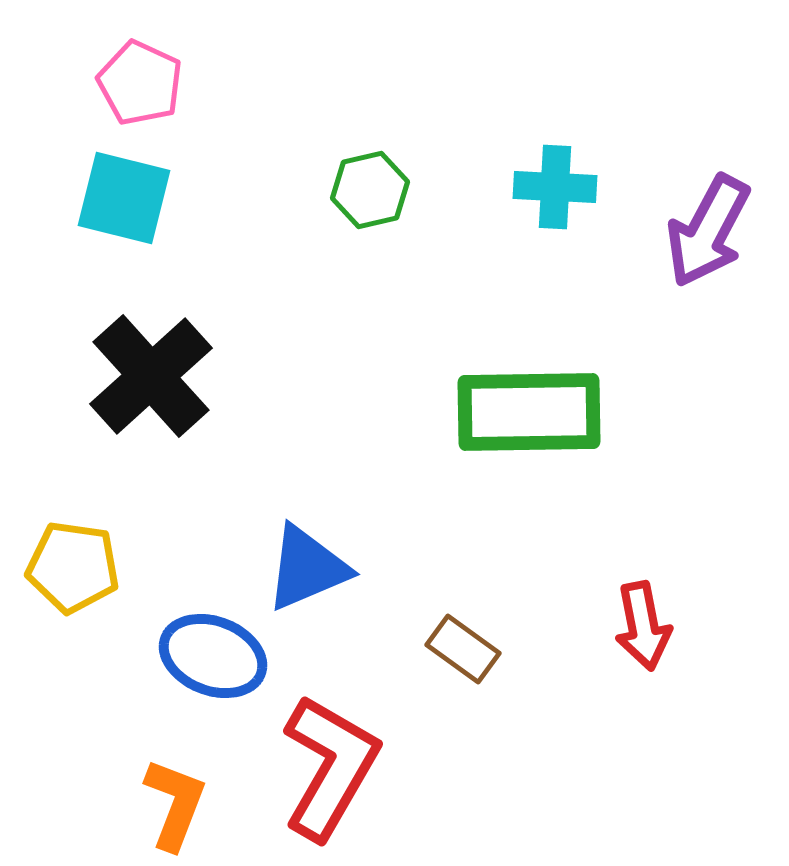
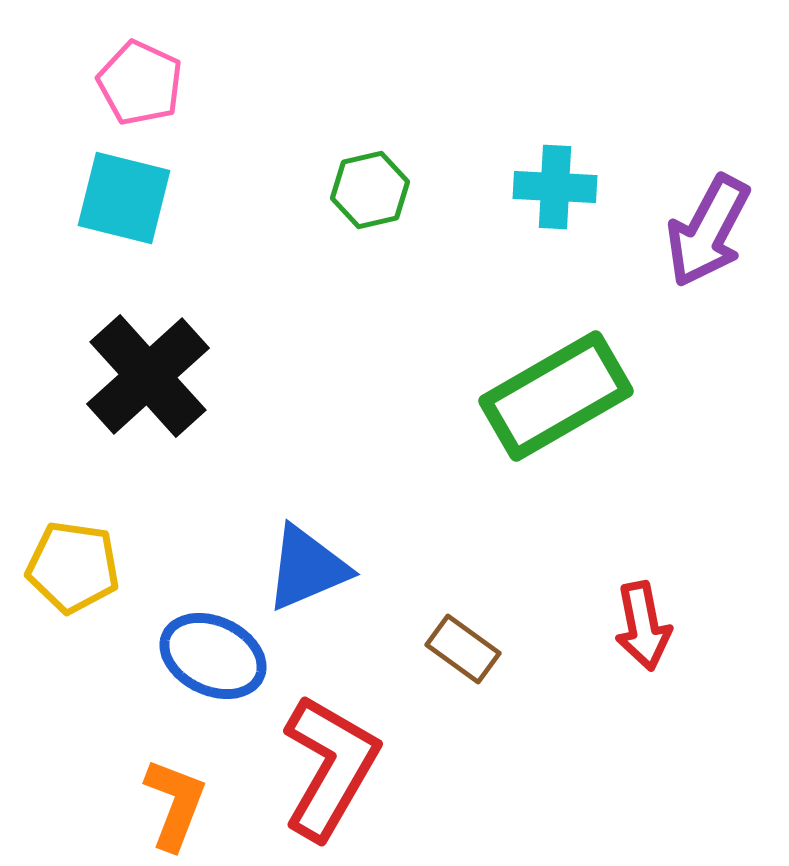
black cross: moved 3 px left
green rectangle: moved 27 px right, 16 px up; rotated 29 degrees counterclockwise
blue ellipse: rotated 4 degrees clockwise
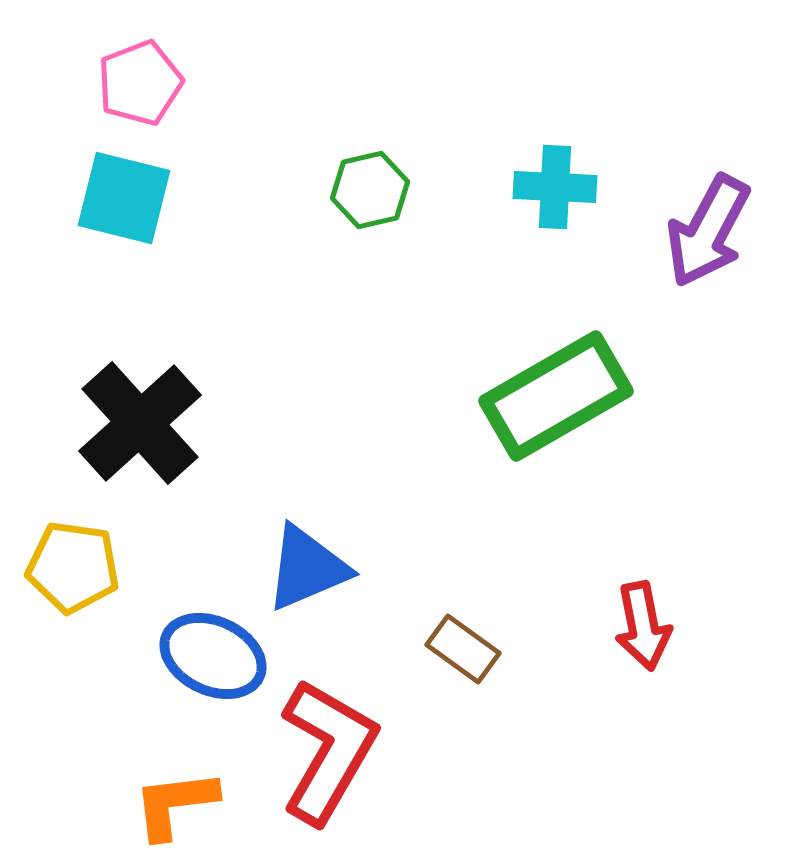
pink pentagon: rotated 26 degrees clockwise
black cross: moved 8 px left, 47 px down
red L-shape: moved 2 px left, 16 px up
orange L-shape: rotated 118 degrees counterclockwise
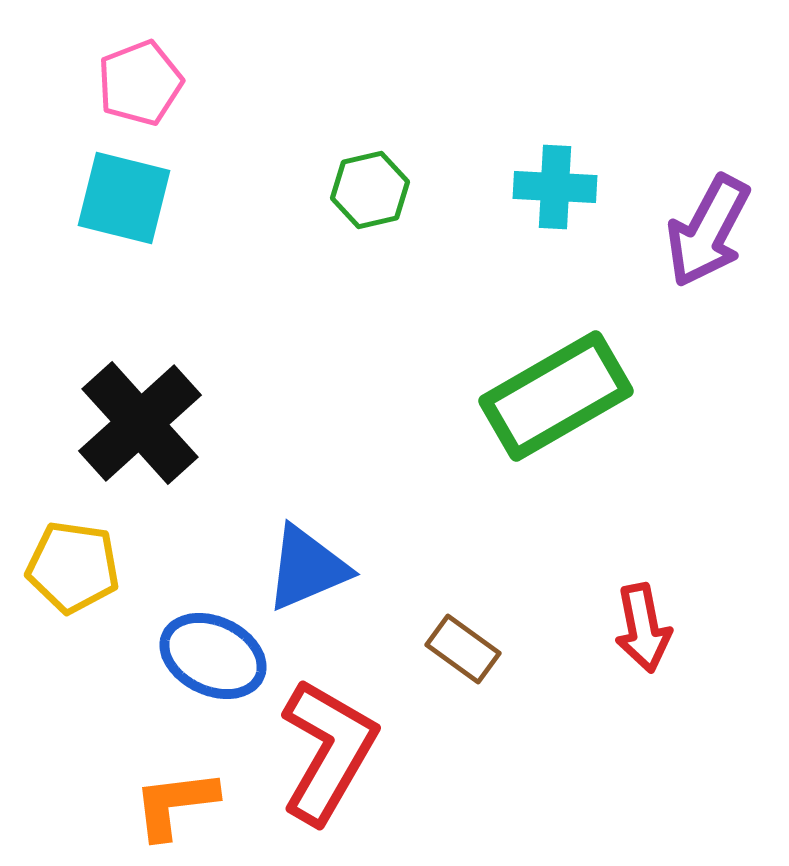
red arrow: moved 2 px down
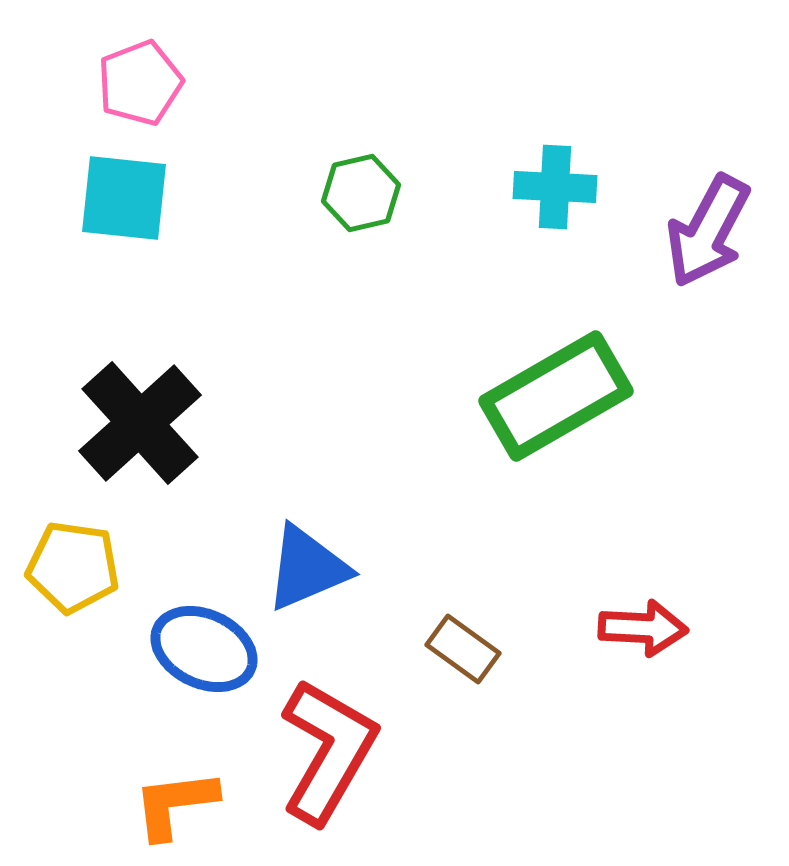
green hexagon: moved 9 px left, 3 px down
cyan square: rotated 8 degrees counterclockwise
red arrow: rotated 76 degrees counterclockwise
blue ellipse: moved 9 px left, 7 px up
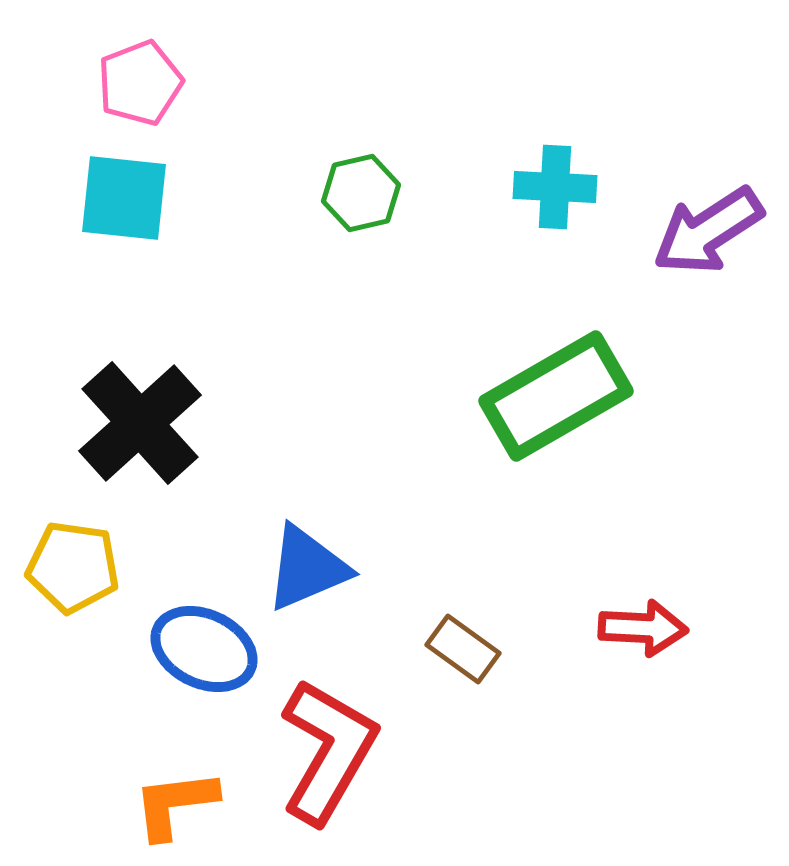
purple arrow: rotated 29 degrees clockwise
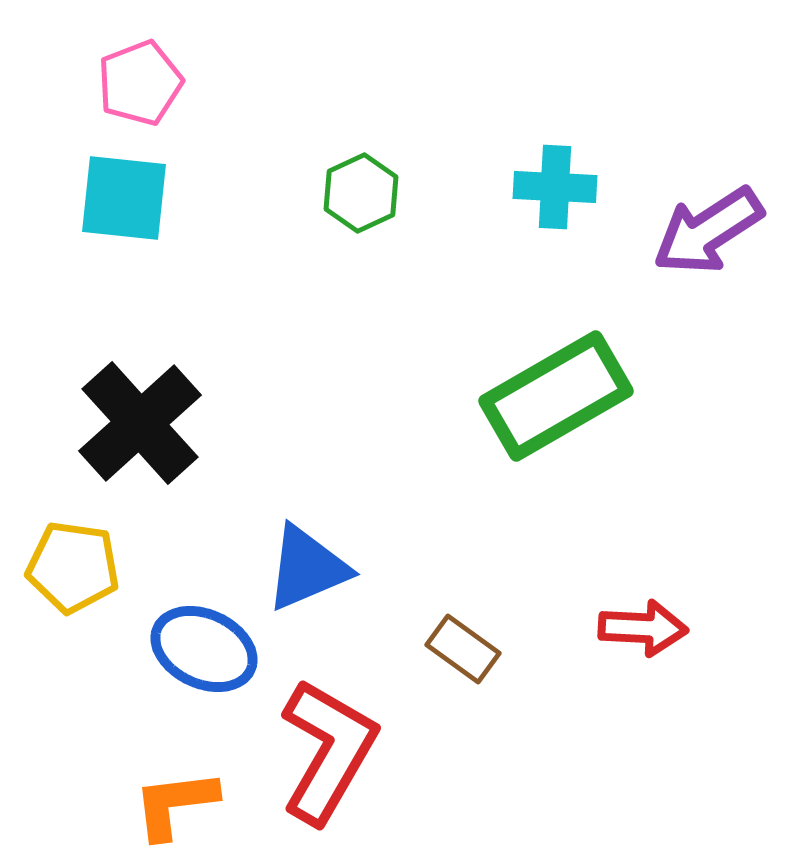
green hexagon: rotated 12 degrees counterclockwise
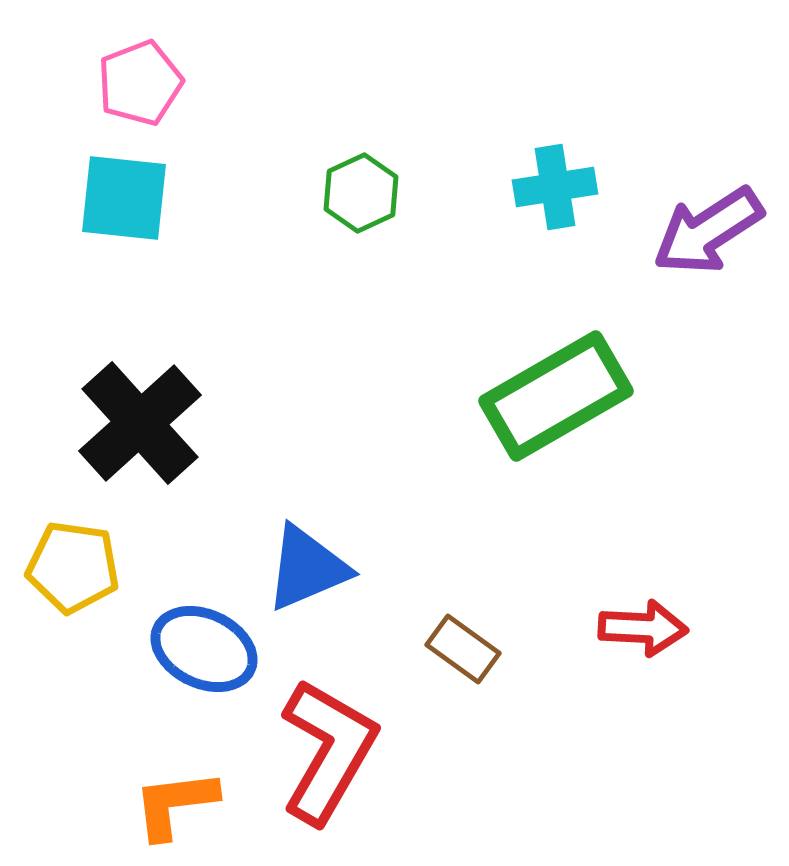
cyan cross: rotated 12 degrees counterclockwise
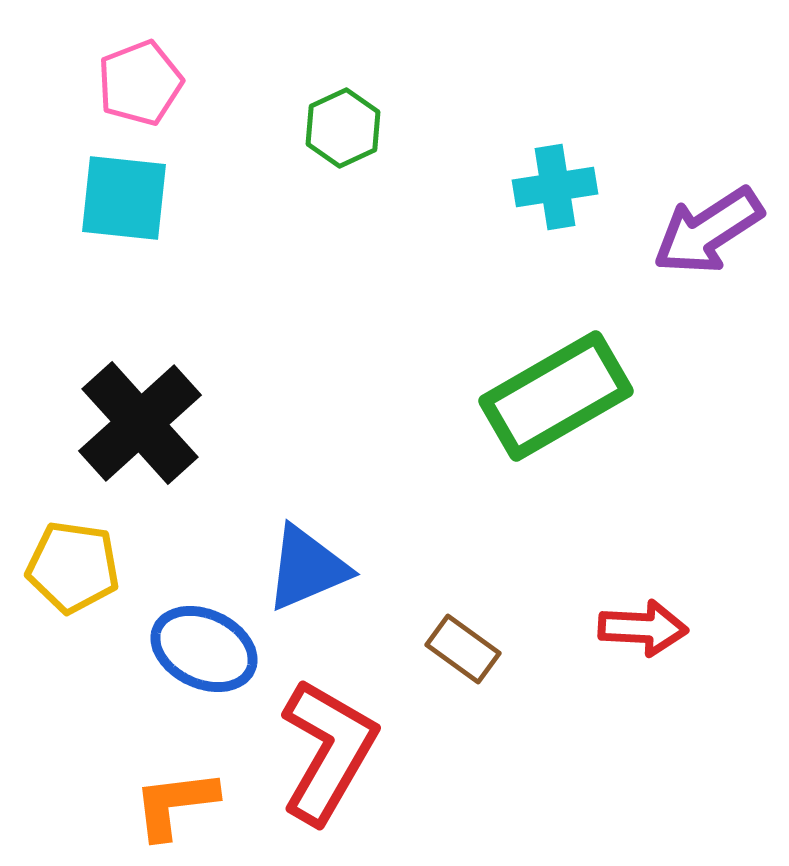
green hexagon: moved 18 px left, 65 px up
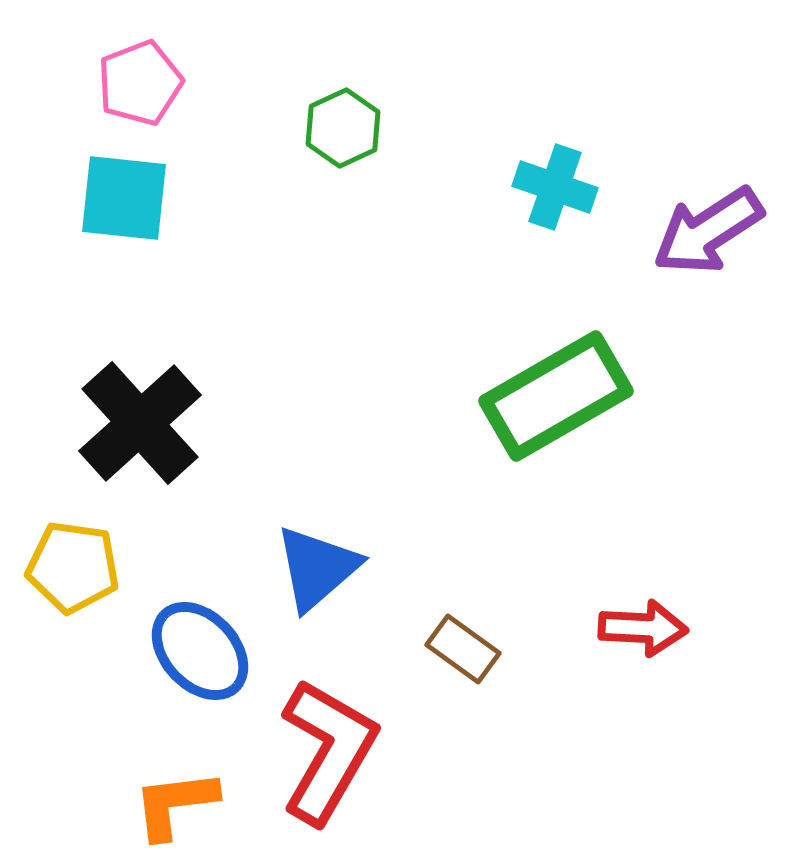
cyan cross: rotated 28 degrees clockwise
blue triangle: moved 10 px right; rotated 18 degrees counterclockwise
blue ellipse: moved 4 px left, 2 px down; rotated 22 degrees clockwise
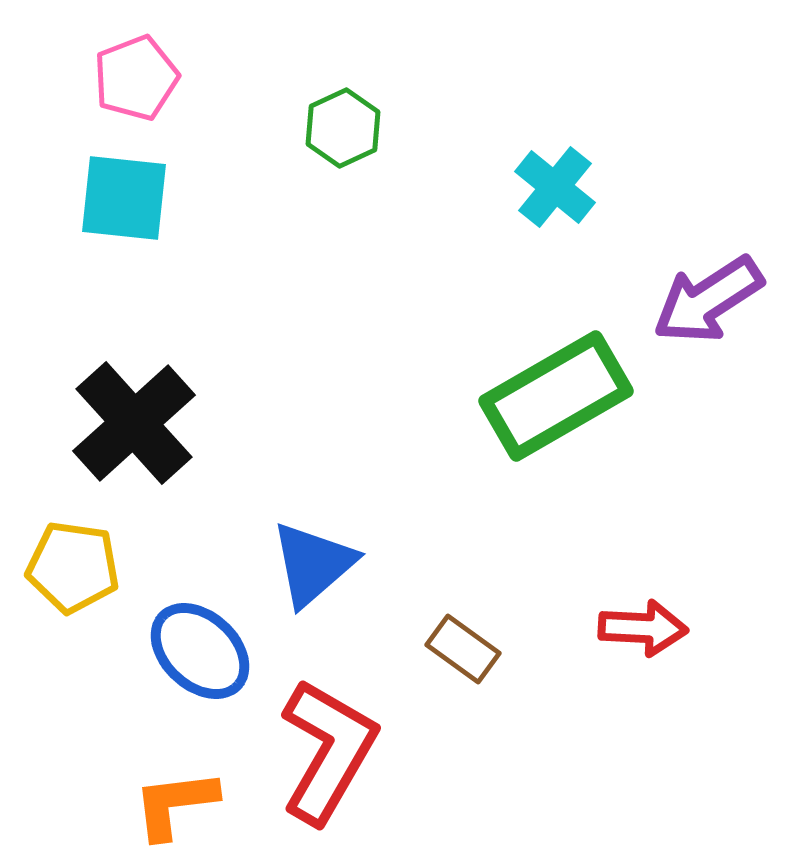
pink pentagon: moved 4 px left, 5 px up
cyan cross: rotated 20 degrees clockwise
purple arrow: moved 69 px down
black cross: moved 6 px left
blue triangle: moved 4 px left, 4 px up
blue ellipse: rotated 4 degrees counterclockwise
